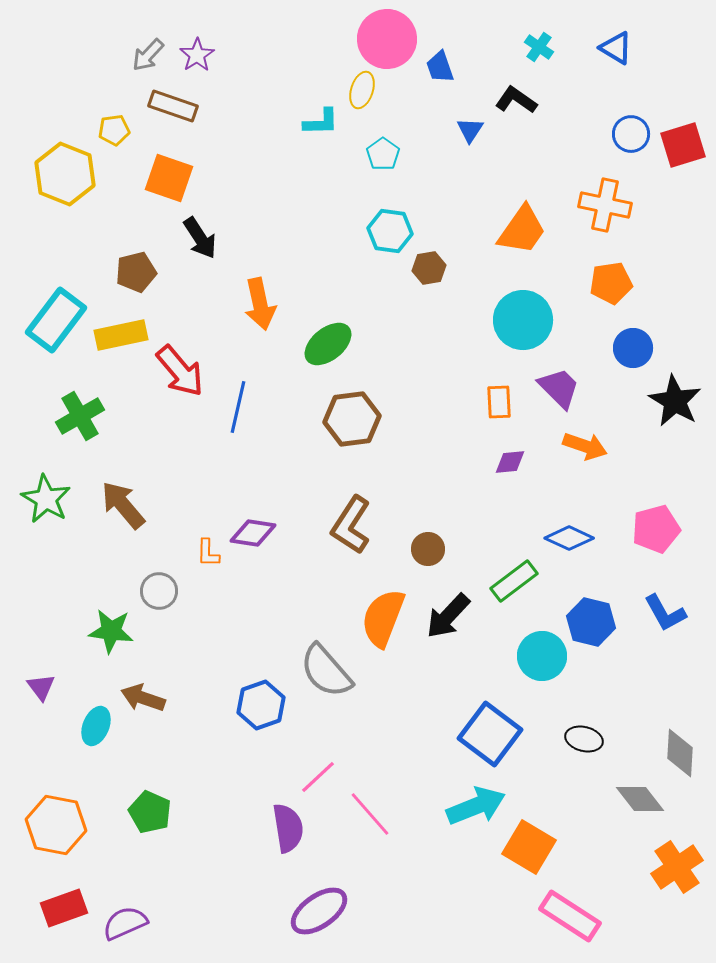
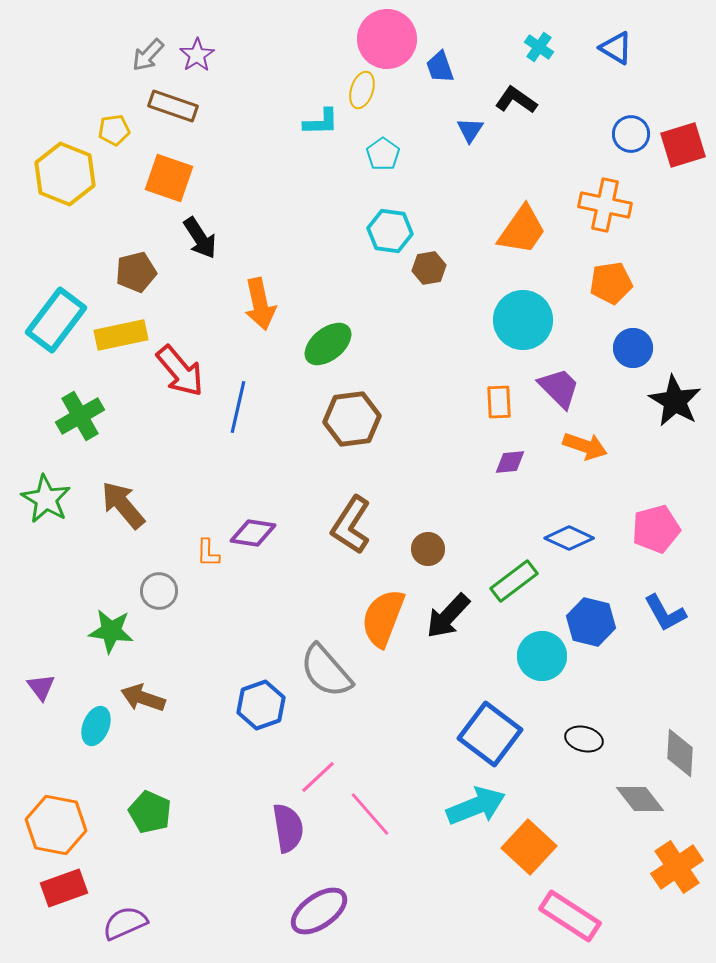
orange square at (529, 847): rotated 12 degrees clockwise
red rectangle at (64, 908): moved 20 px up
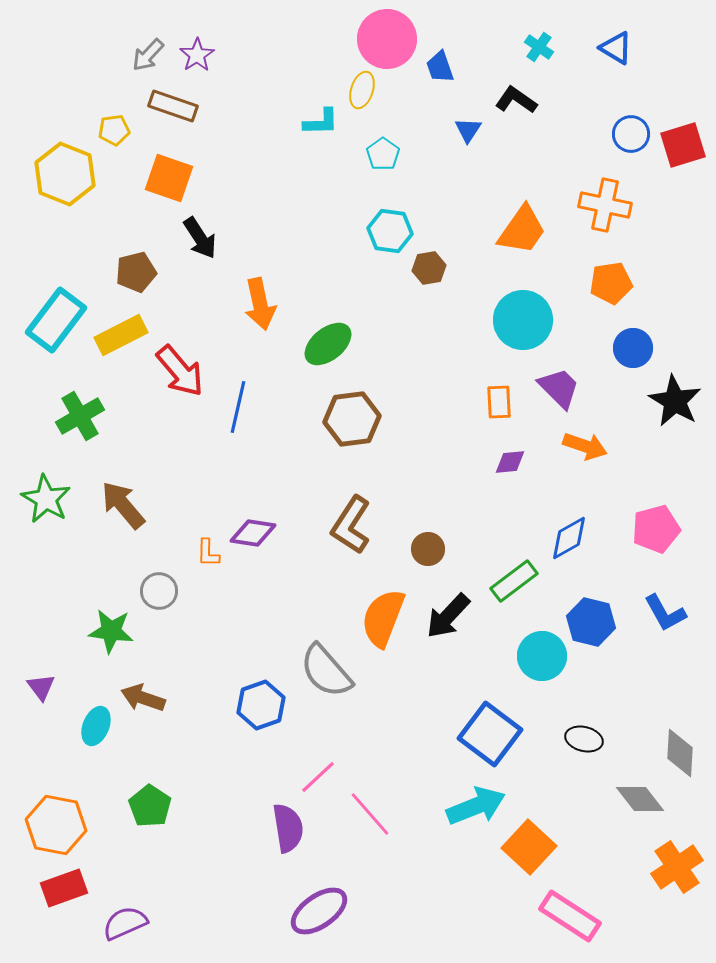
blue triangle at (470, 130): moved 2 px left
yellow rectangle at (121, 335): rotated 15 degrees counterclockwise
blue diamond at (569, 538): rotated 54 degrees counterclockwise
green pentagon at (150, 812): moved 6 px up; rotated 9 degrees clockwise
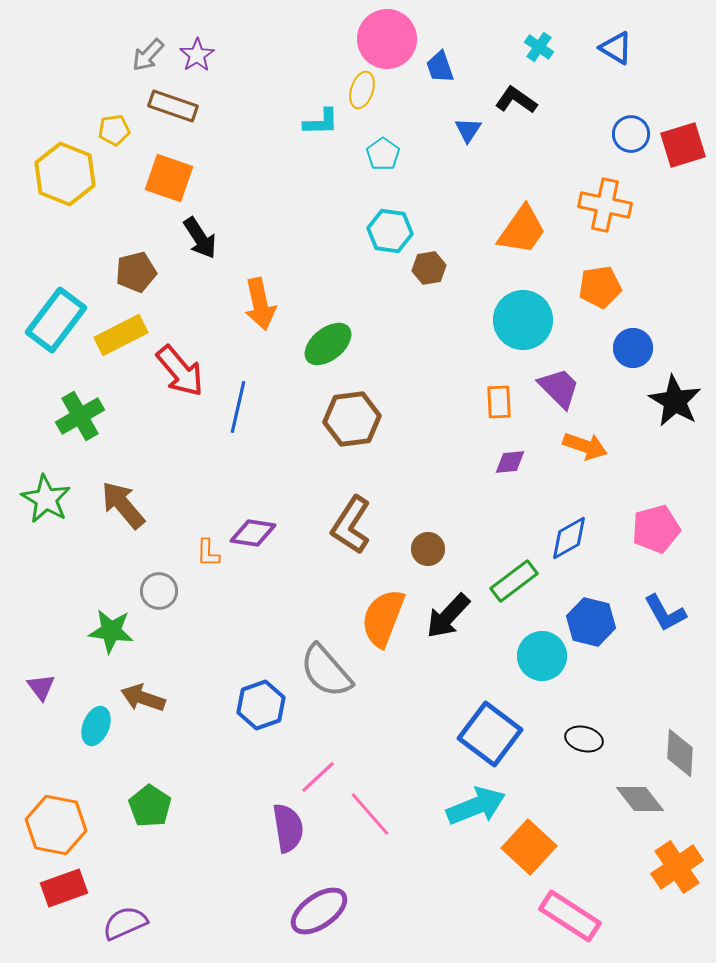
orange pentagon at (611, 283): moved 11 px left, 4 px down
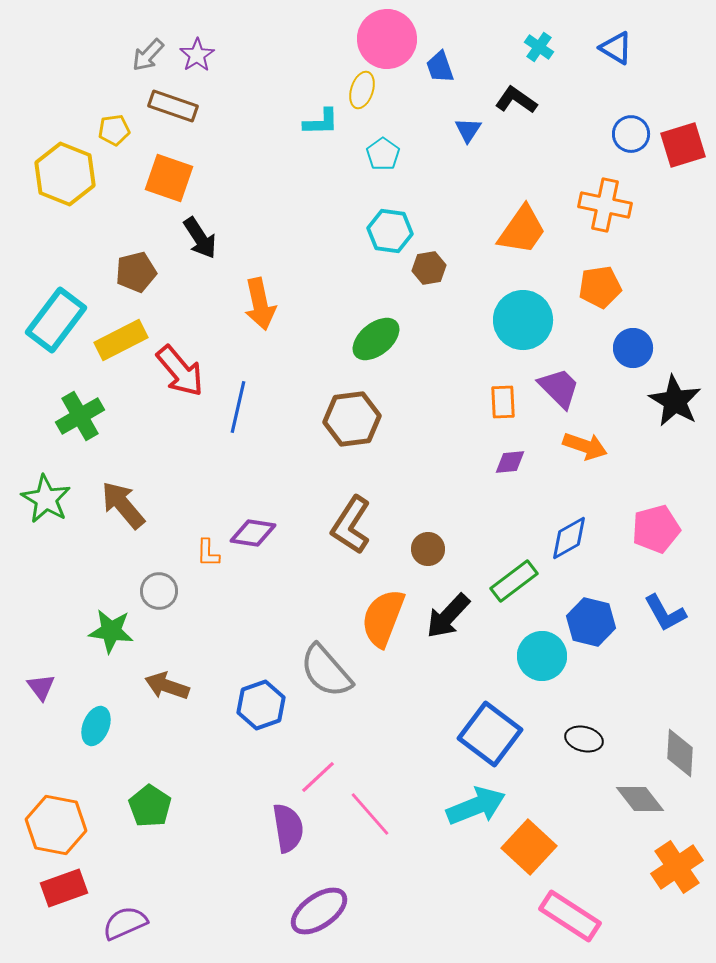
yellow rectangle at (121, 335): moved 5 px down
green ellipse at (328, 344): moved 48 px right, 5 px up
orange rectangle at (499, 402): moved 4 px right
brown arrow at (143, 698): moved 24 px right, 12 px up
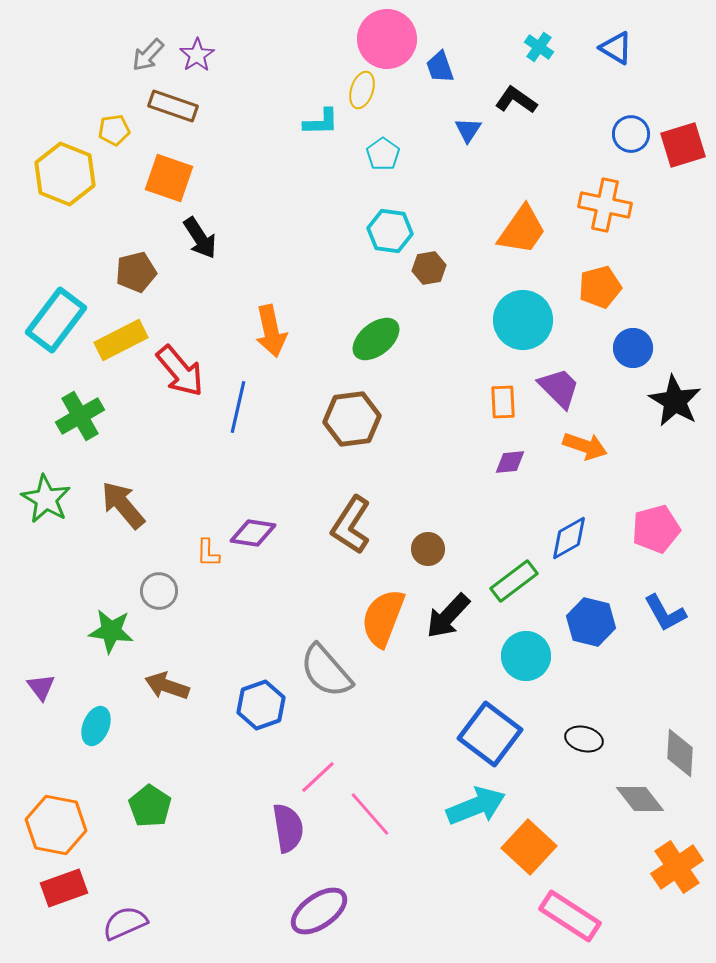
orange pentagon at (600, 287): rotated 6 degrees counterclockwise
orange arrow at (260, 304): moved 11 px right, 27 px down
cyan circle at (542, 656): moved 16 px left
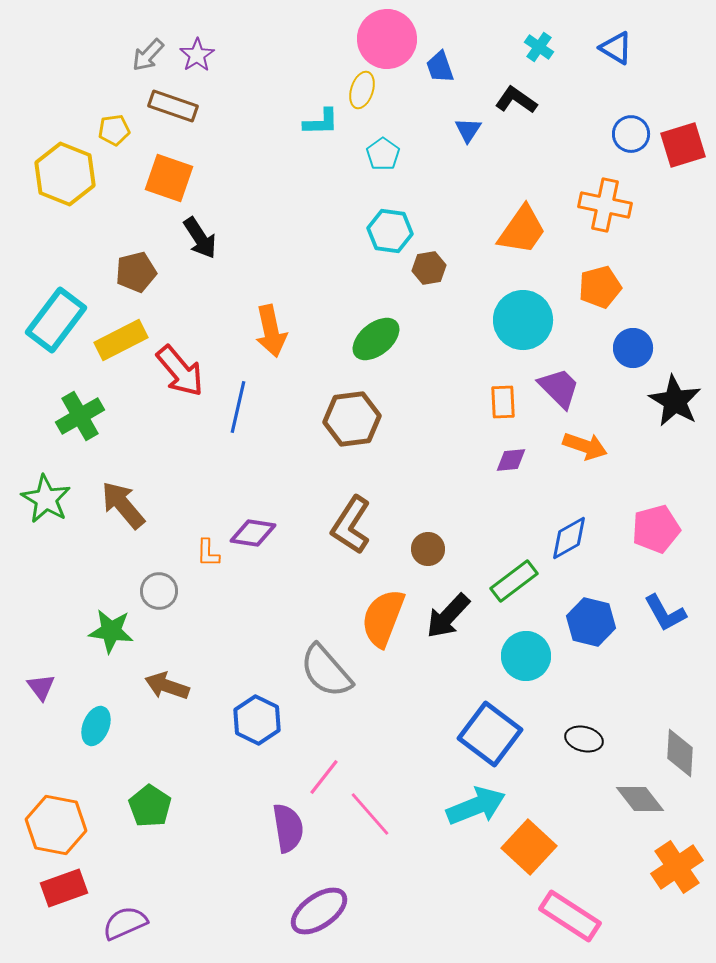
purple diamond at (510, 462): moved 1 px right, 2 px up
blue hexagon at (261, 705): moved 4 px left, 15 px down; rotated 15 degrees counterclockwise
pink line at (318, 777): moved 6 px right; rotated 9 degrees counterclockwise
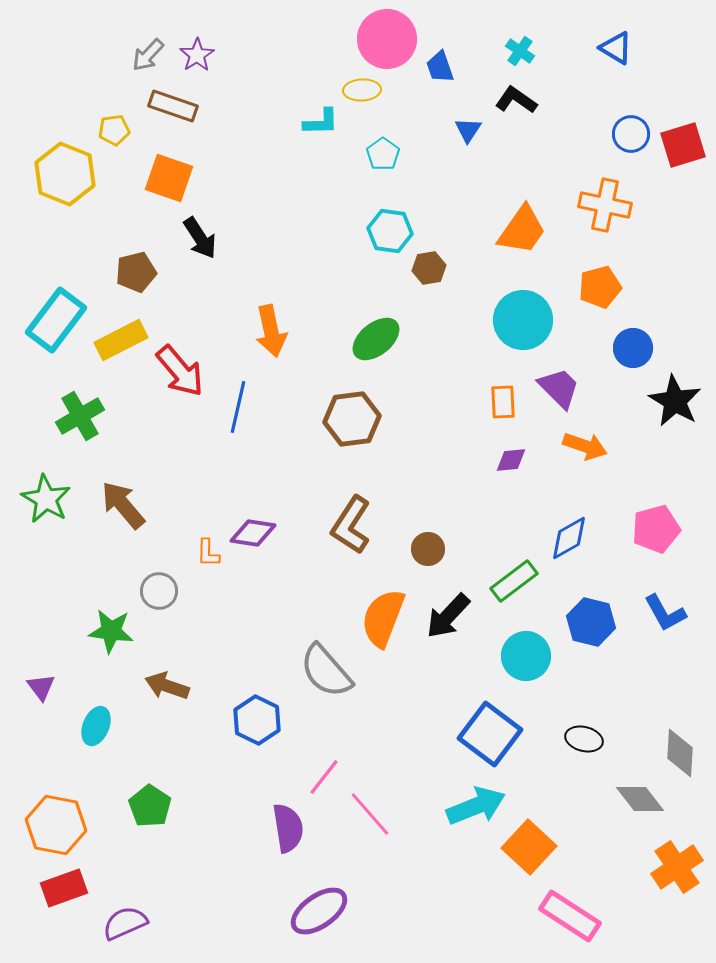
cyan cross at (539, 47): moved 19 px left, 4 px down
yellow ellipse at (362, 90): rotated 69 degrees clockwise
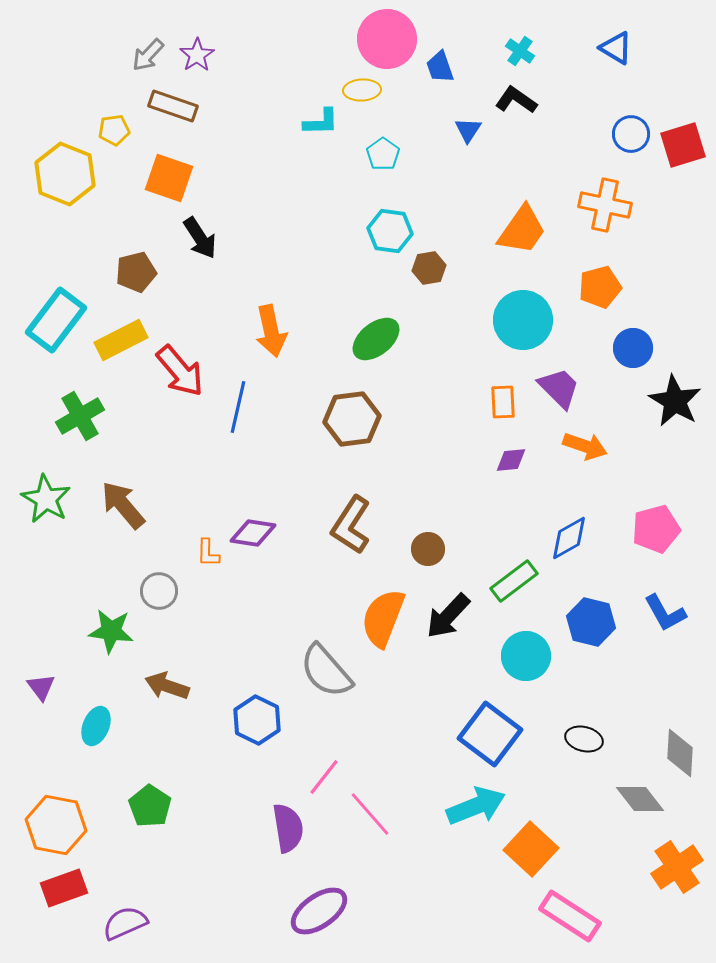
orange square at (529, 847): moved 2 px right, 2 px down
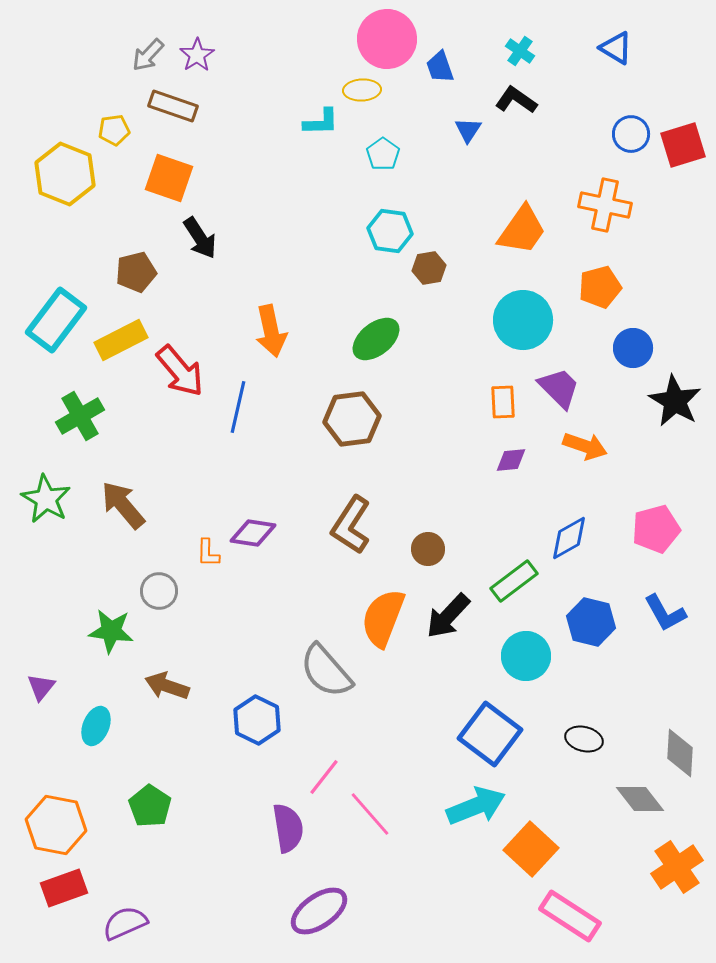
purple triangle at (41, 687): rotated 16 degrees clockwise
